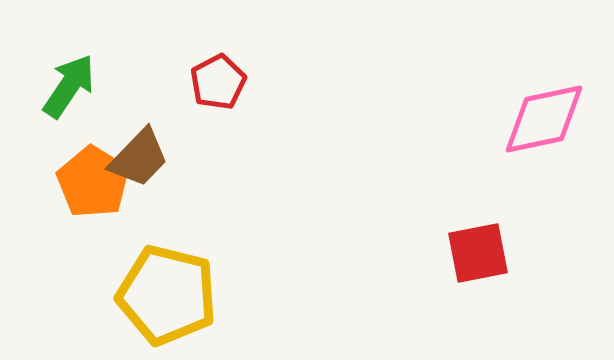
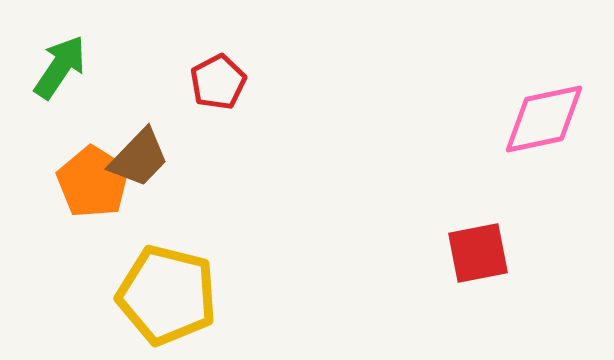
green arrow: moved 9 px left, 19 px up
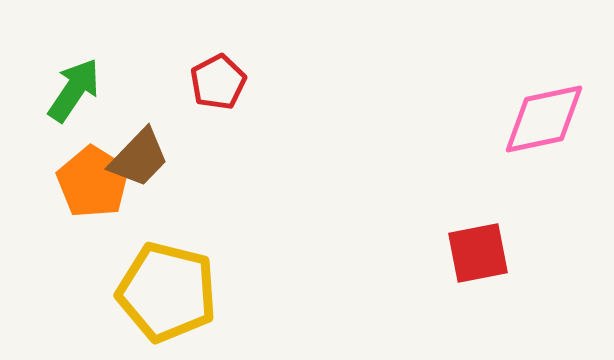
green arrow: moved 14 px right, 23 px down
yellow pentagon: moved 3 px up
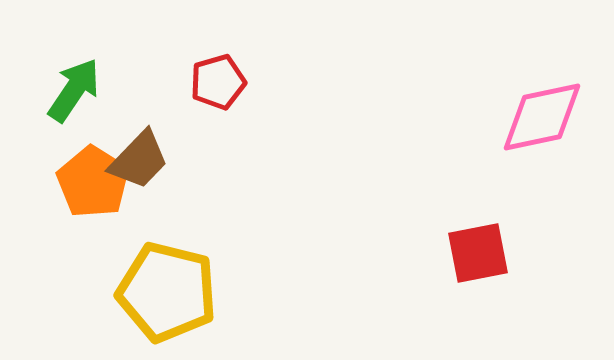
red pentagon: rotated 12 degrees clockwise
pink diamond: moved 2 px left, 2 px up
brown trapezoid: moved 2 px down
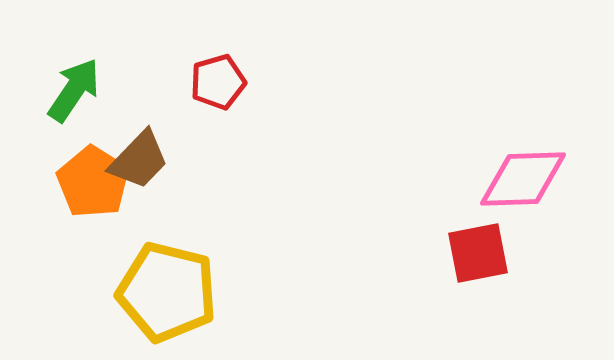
pink diamond: moved 19 px left, 62 px down; rotated 10 degrees clockwise
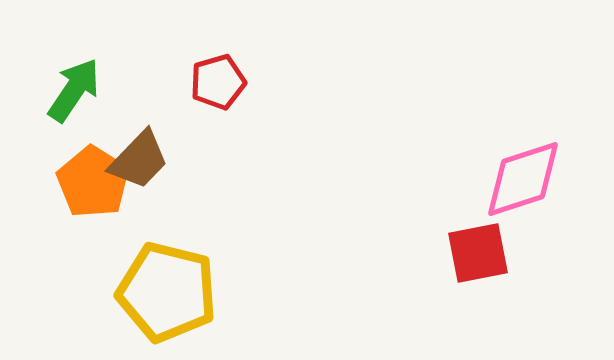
pink diamond: rotated 16 degrees counterclockwise
